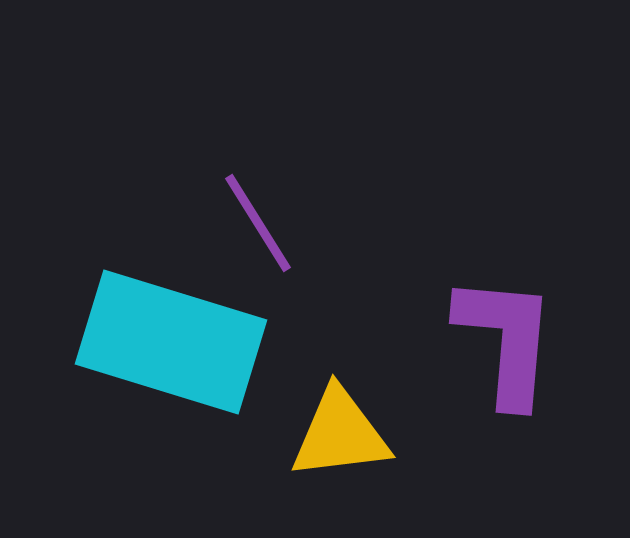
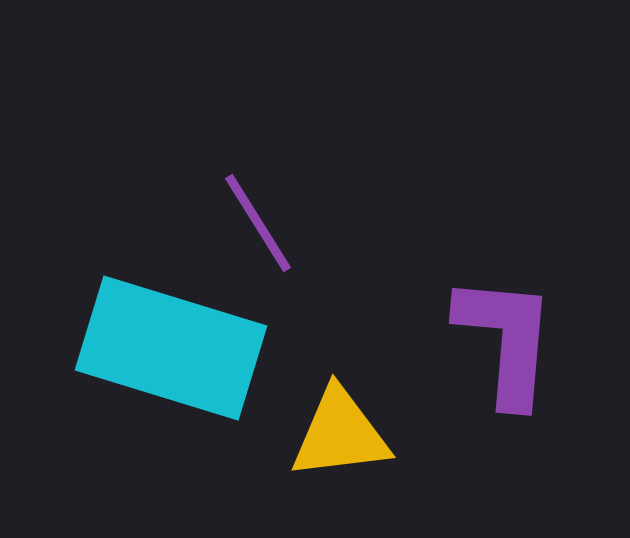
cyan rectangle: moved 6 px down
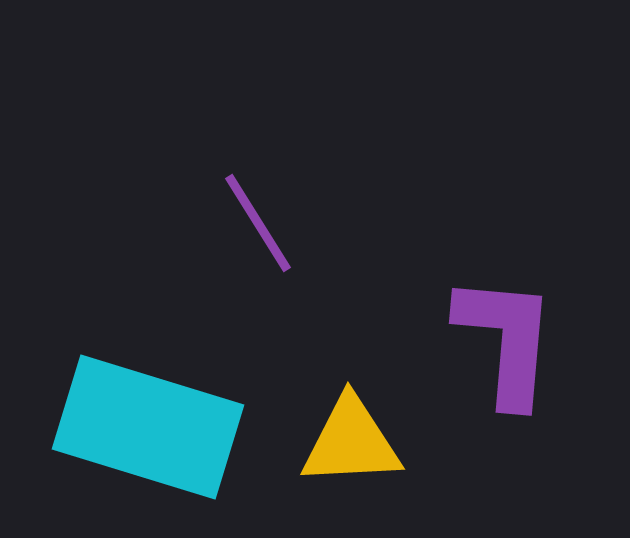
cyan rectangle: moved 23 px left, 79 px down
yellow triangle: moved 11 px right, 8 px down; rotated 4 degrees clockwise
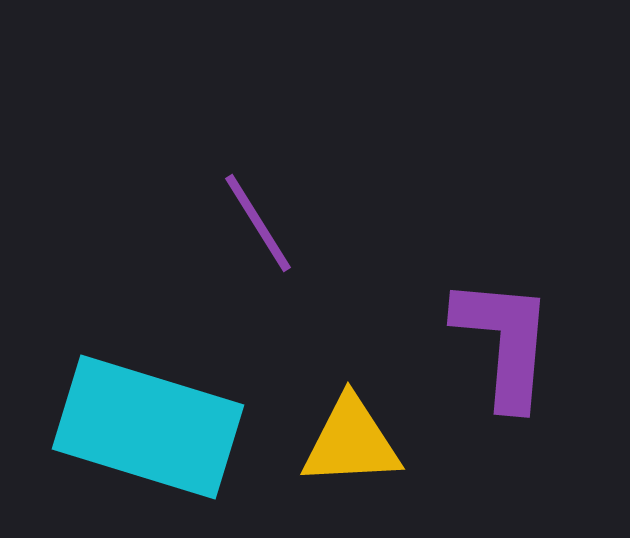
purple L-shape: moved 2 px left, 2 px down
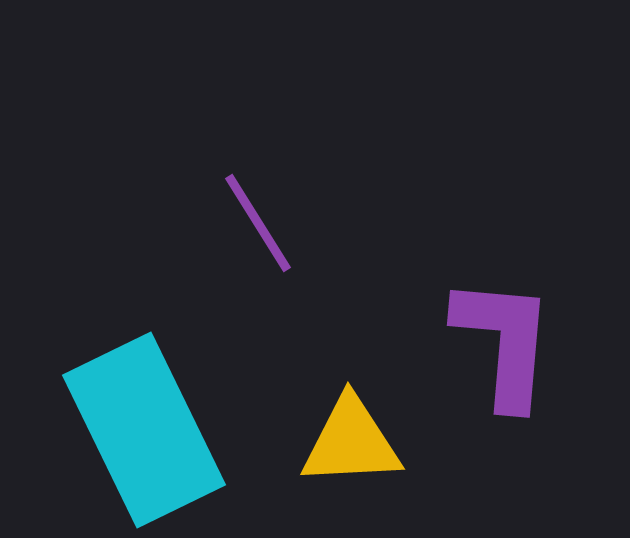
cyan rectangle: moved 4 px left, 3 px down; rotated 47 degrees clockwise
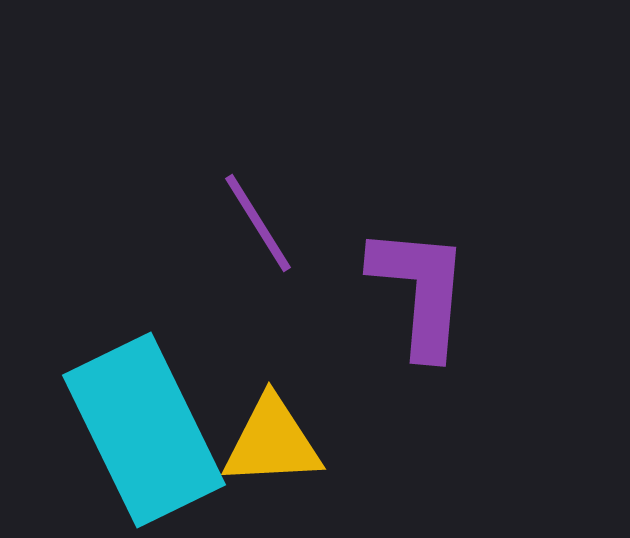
purple L-shape: moved 84 px left, 51 px up
yellow triangle: moved 79 px left
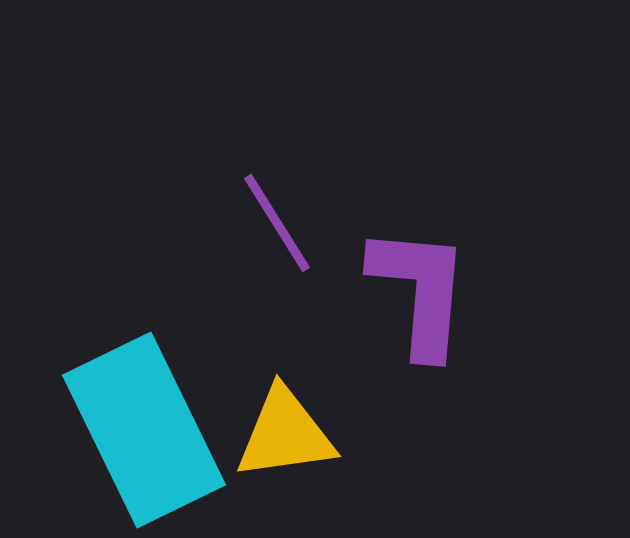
purple line: moved 19 px right
yellow triangle: moved 13 px right, 8 px up; rotated 5 degrees counterclockwise
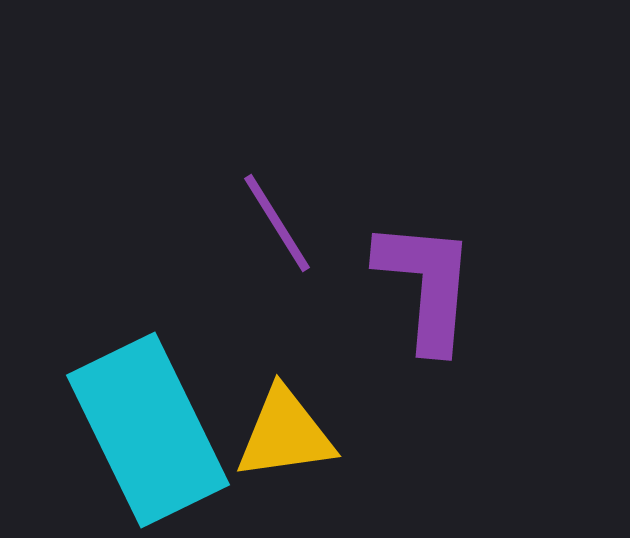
purple L-shape: moved 6 px right, 6 px up
cyan rectangle: moved 4 px right
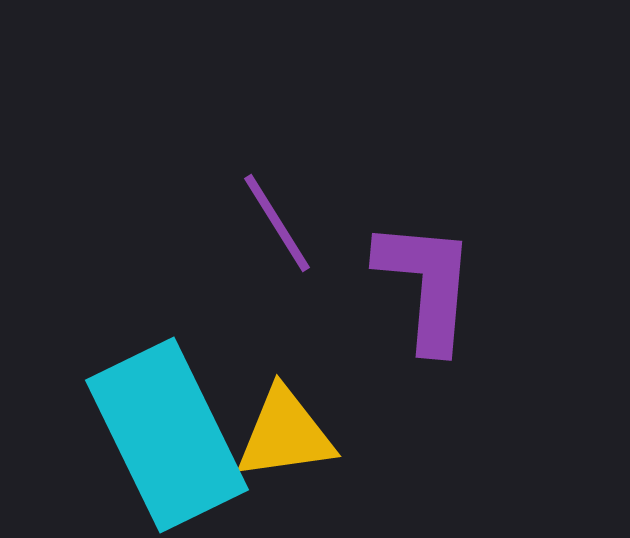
cyan rectangle: moved 19 px right, 5 px down
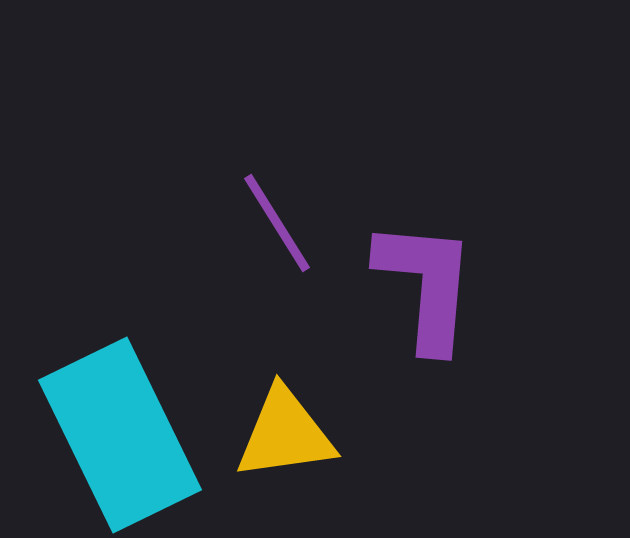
cyan rectangle: moved 47 px left
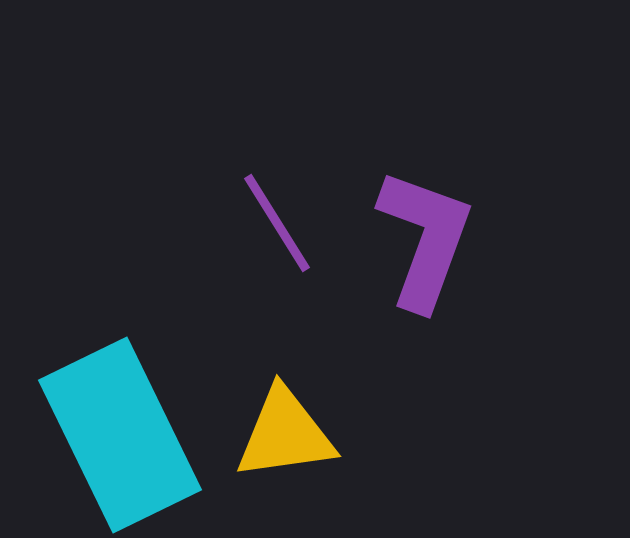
purple L-shape: moved 1 px left, 46 px up; rotated 15 degrees clockwise
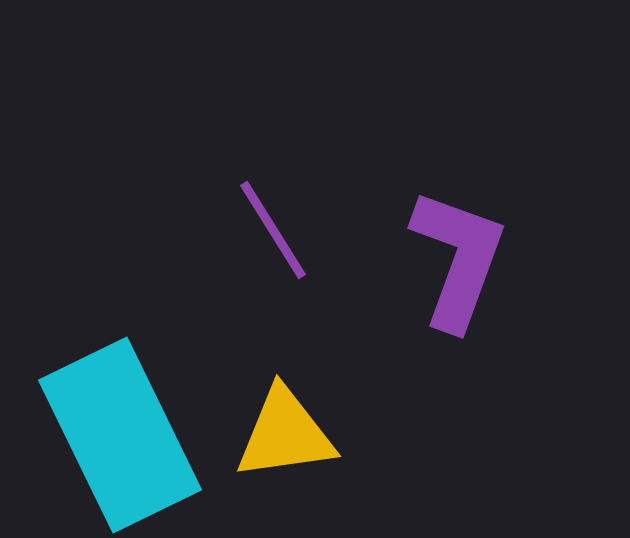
purple line: moved 4 px left, 7 px down
purple L-shape: moved 33 px right, 20 px down
